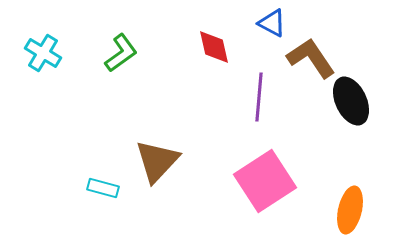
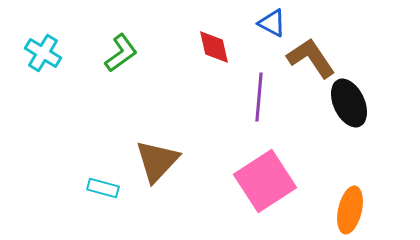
black ellipse: moved 2 px left, 2 px down
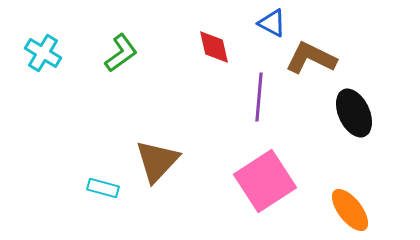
brown L-shape: rotated 30 degrees counterclockwise
black ellipse: moved 5 px right, 10 px down
orange ellipse: rotated 51 degrees counterclockwise
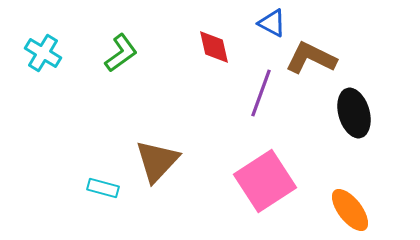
purple line: moved 2 px right, 4 px up; rotated 15 degrees clockwise
black ellipse: rotated 9 degrees clockwise
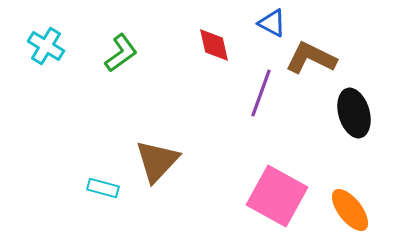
red diamond: moved 2 px up
cyan cross: moved 3 px right, 7 px up
pink square: moved 12 px right, 15 px down; rotated 28 degrees counterclockwise
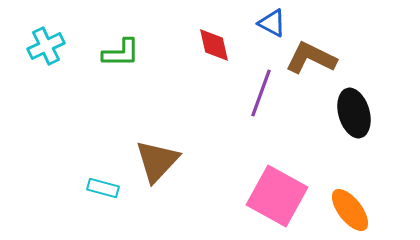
cyan cross: rotated 33 degrees clockwise
green L-shape: rotated 36 degrees clockwise
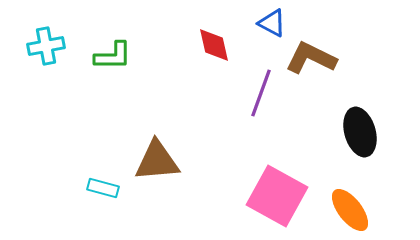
cyan cross: rotated 15 degrees clockwise
green L-shape: moved 8 px left, 3 px down
black ellipse: moved 6 px right, 19 px down
brown triangle: rotated 42 degrees clockwise
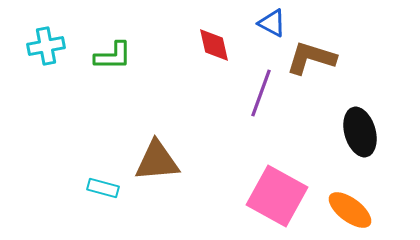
brown L-shape: rotated 9 degrees counterclockwise
orange ellipse: rotated 15 degrees counterclockwise
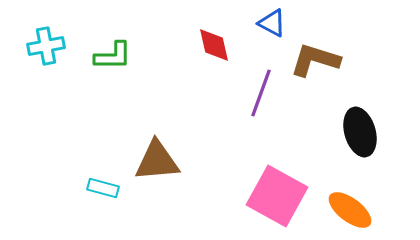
brown L-shape: moved 4 px right, 2 px down
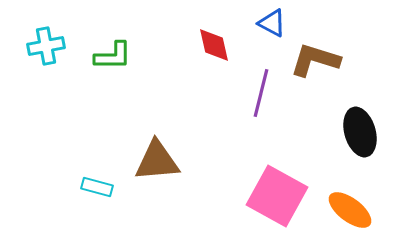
purple line: rotated 6 degrees counterclockwise
cyan rectangle: moved 6 px left, 1 px up
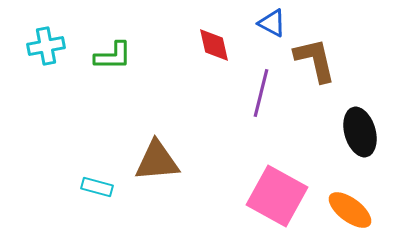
brown L-shape: rotated 60 degrees clockwise
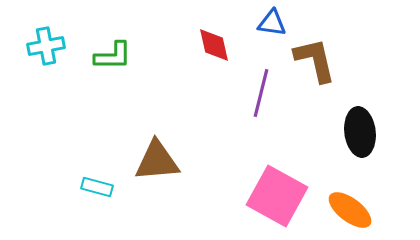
blue triangle: rotated 20 degrees counterclockwise
black ellipse: rotated 9 degrees clockwise
